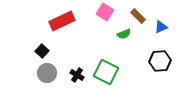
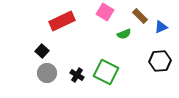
brown rectangle: moved 2 px right
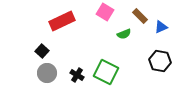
black hexagon: rotated 15 degrees clockwise
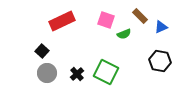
pink square: moved 1 px right, 8 px down; rotated 12 degrees counterclockwise
black cross: moved 1 px up; rotated 16 degrees clockwise
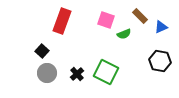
red rectangle: rotated 45 degrees counterclockwise
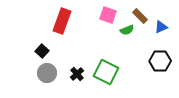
pink square: moved 2 px right, 5 px up
green semicircle: moved 3 px right, 4 px up
black hexagon: rotated 10 degrees counterclockwise
